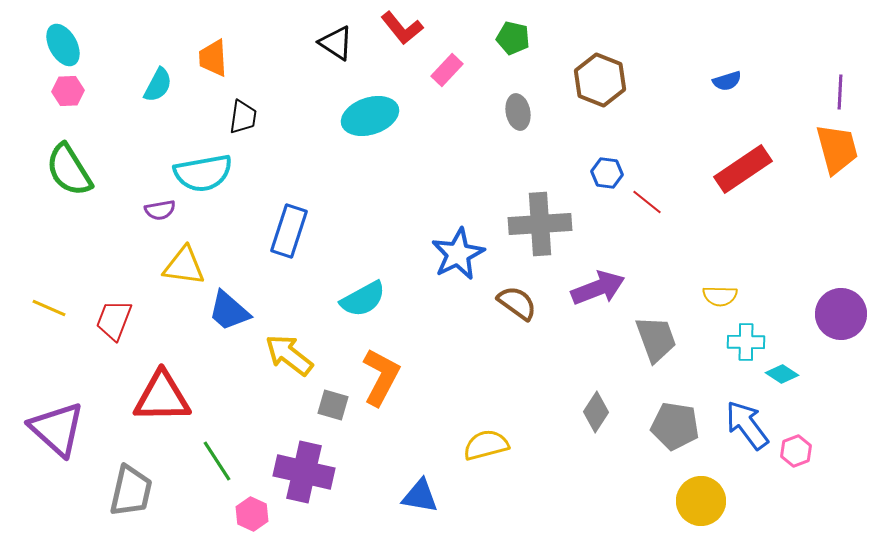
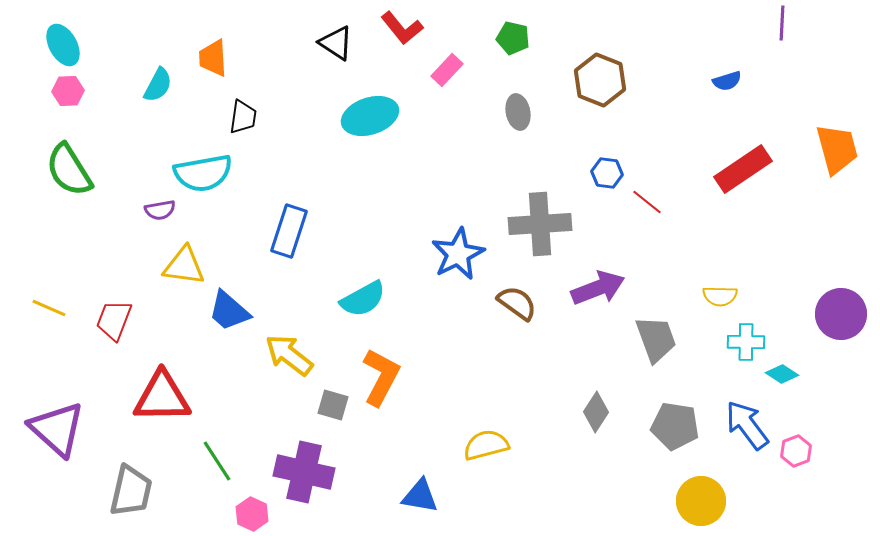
purple line at (840, 92): moved 58 px left, 69 px up
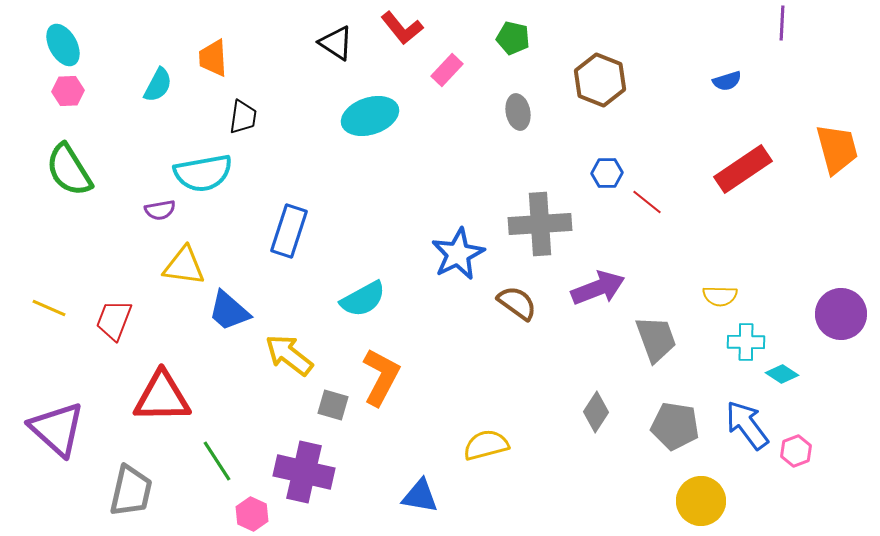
blue hexagon at (607, 173): rotated 8 degrees counterclockwise
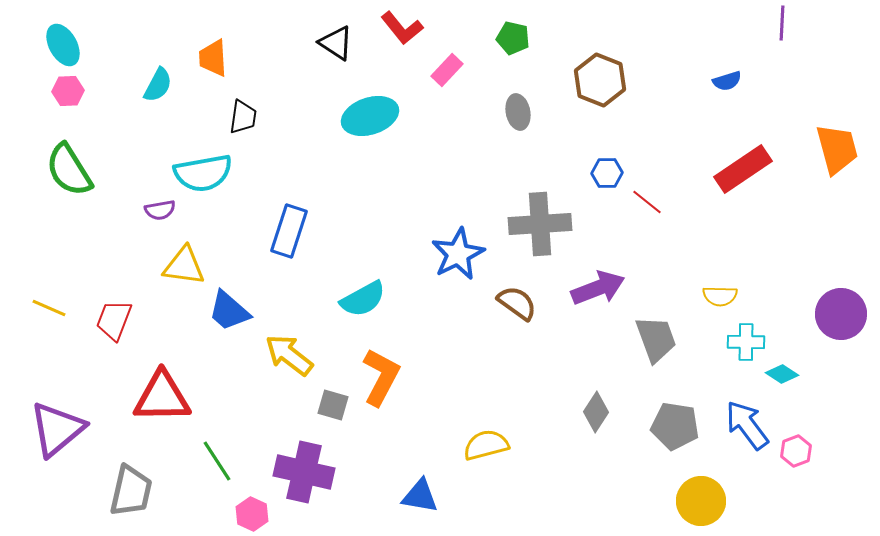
purple triangle at (57, 429): rotated 38 degrees clockwise
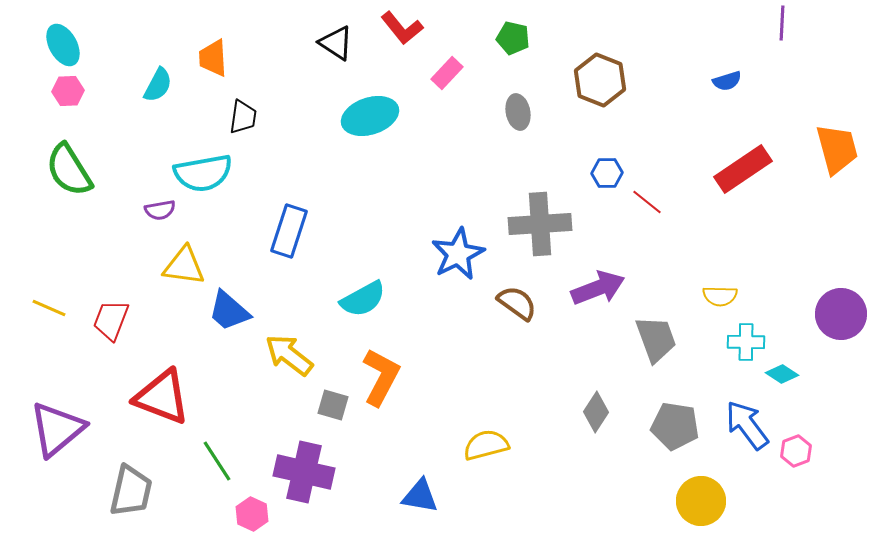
pink rectangle at (447, 70): moved 3 px down
red trapezoid at (114, 320): moved 3 px left
red triangle at (162, 397): rotated 22 degrees clockwise
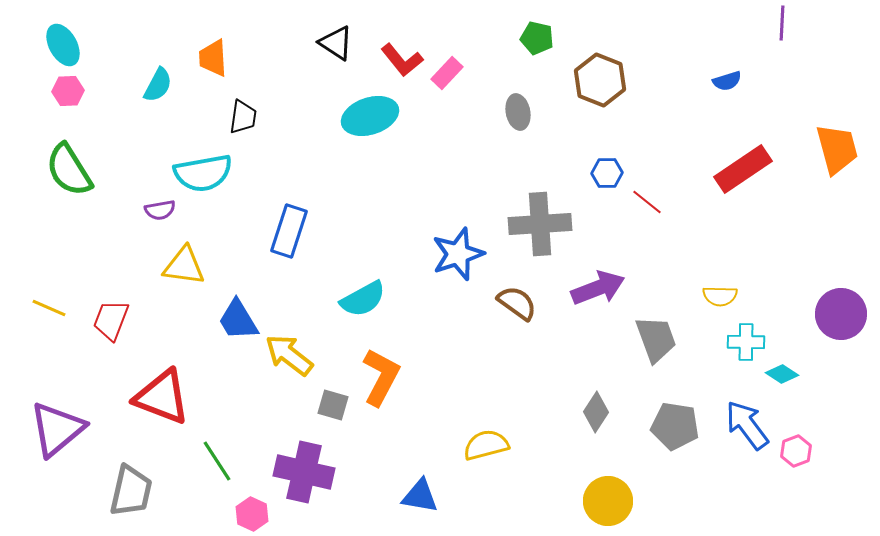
red L-shape at (402, 28): moved 32 px down
green pentagon at (513, 38): moved 24 px right
blue star at (458, 254): rotated 8 degrees clockwise
blue trapezoid at (229, 311): moved 9 px right, 9 px down; rotated 18 degrees clockwise
yellow circle at (701, 501): moved 93 px left
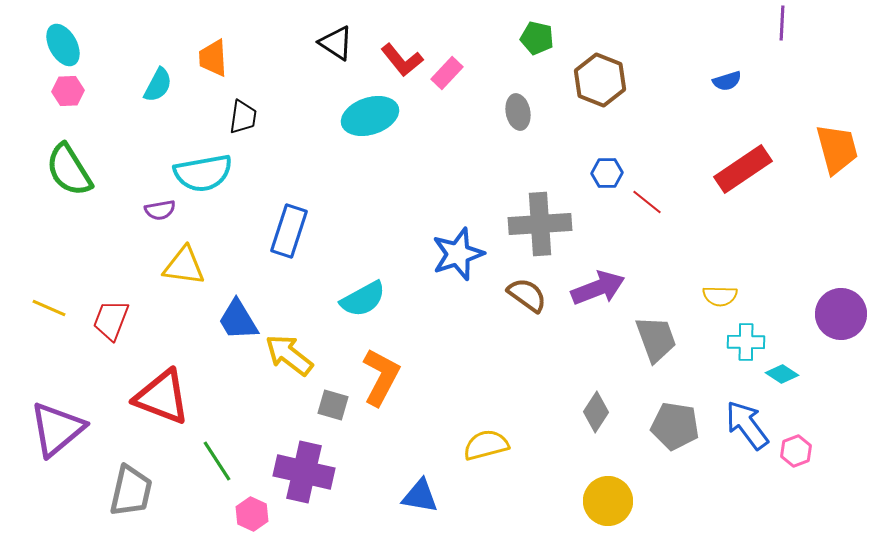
brown semicircle at (517, 303): moved 10 px right, 8 px up
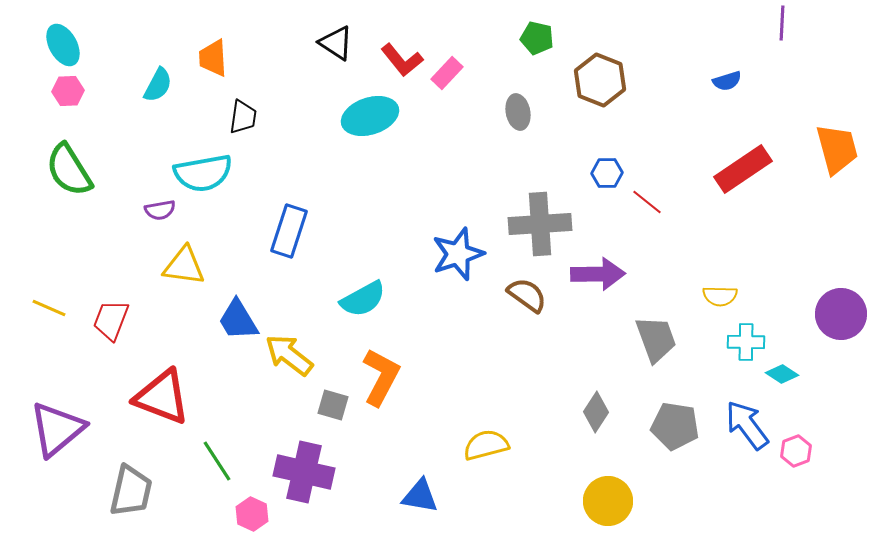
purple arrow at (598, 288): moved 14 px up; rotated 20 degrees clockwise
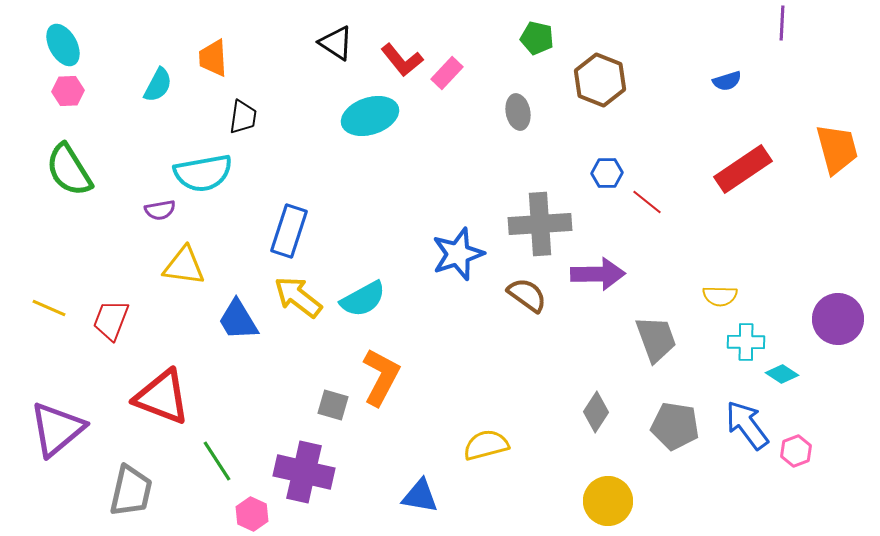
purple circle at (841, 314): moved 3 px left, 5 px down
yellow arrow at (289, 355): moved 9 px right, 58 px up
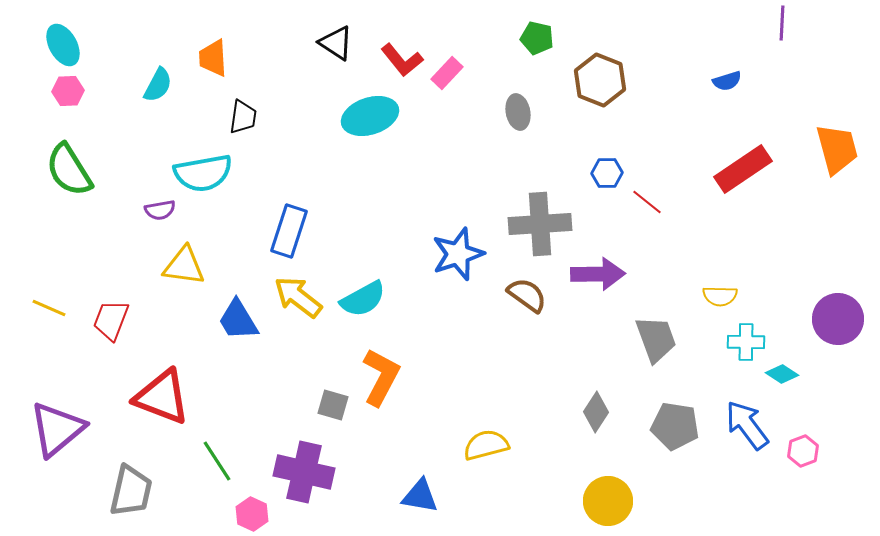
pink hexagon at (796, 451): moved 7 px right
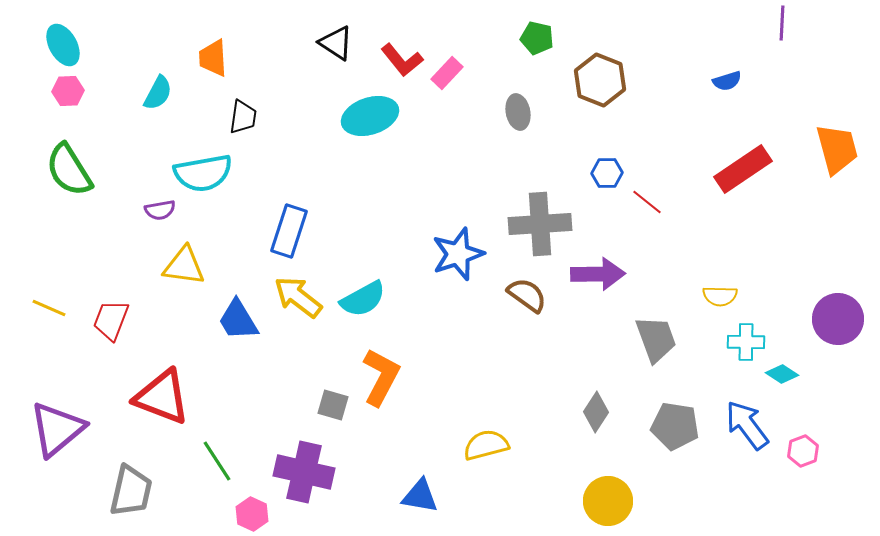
cyan semicircle at (158, 85): moved 8 px down
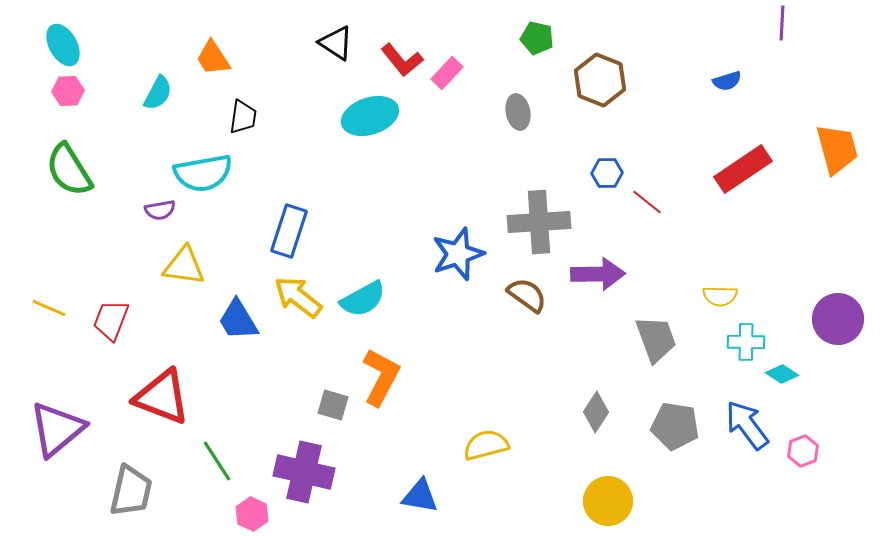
orange trapezoid at (213, 58): rotated 30 degrees counterclockwise
gray cross at (540, 224): moved 1 px left, 2 px up
